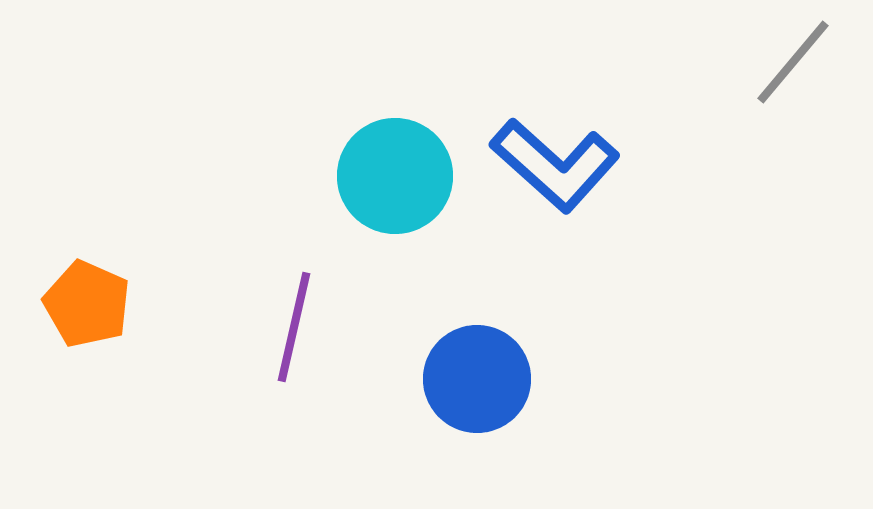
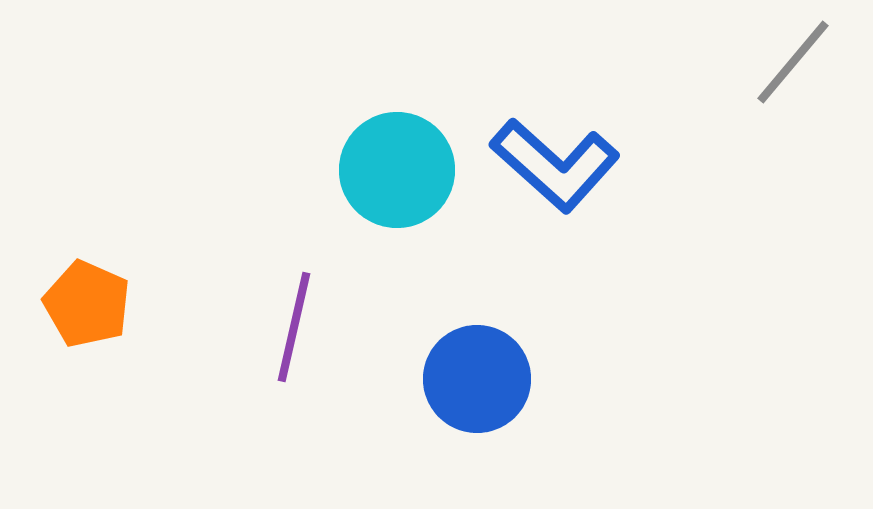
cyan circle: moved 2 px right, 6 px up
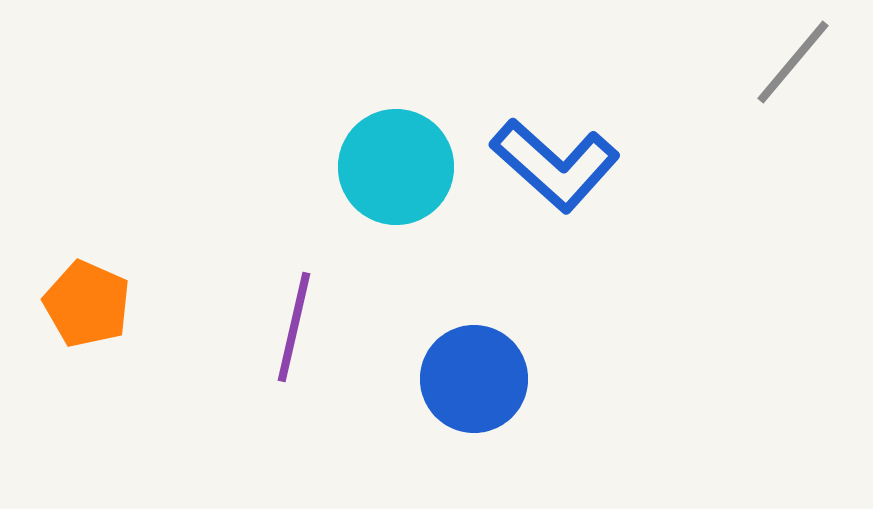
cyan circle: moved 1 px left, 3 px up
blue circle: moved 3 px left
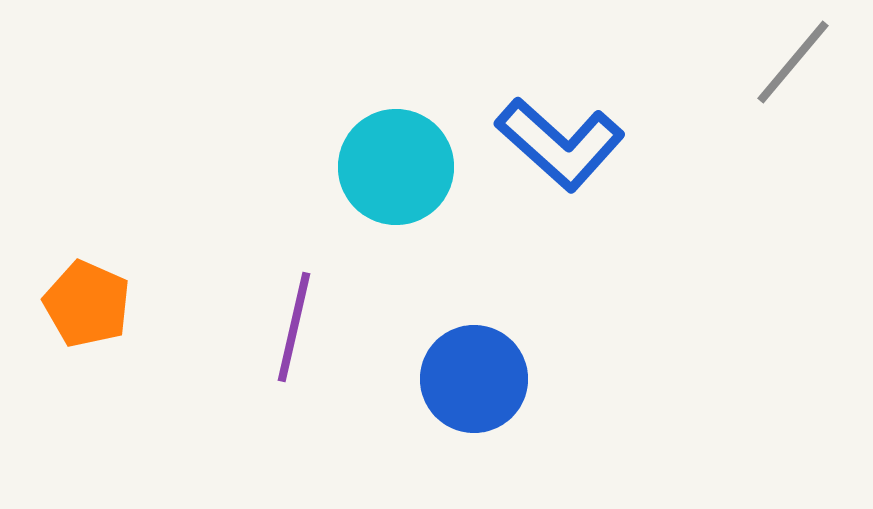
blue L-shape: moved 5 px right, 21 px up
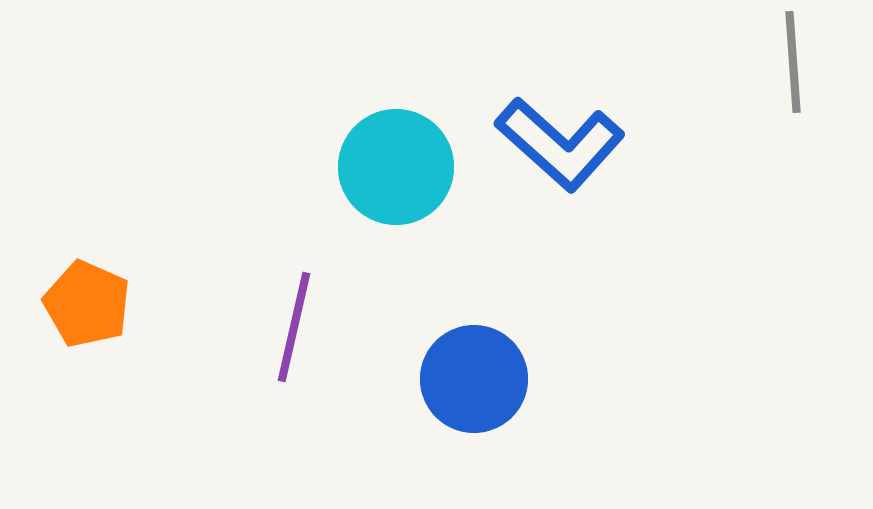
gray line: rotated 44 degrees counterclockwise
